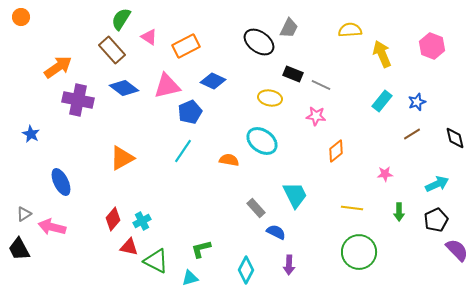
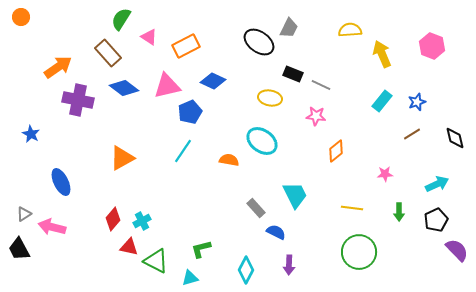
brown rectangle at (112, 50): moved 4 px left, 3 px down
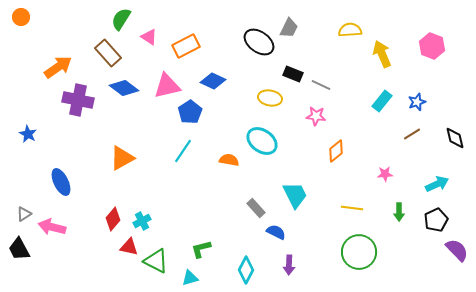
blue pentagon at (190, 112): rotated 10 degrees counterclockwise
blue star at (31, 134): moved 3 px left
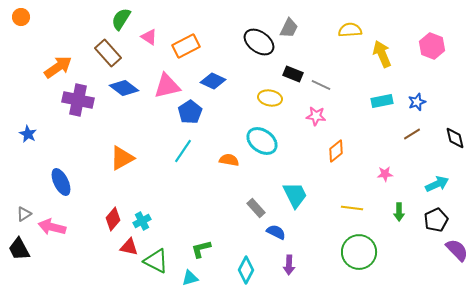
cyan rectangle at (382, 101): rotated 40 degrees clockwise
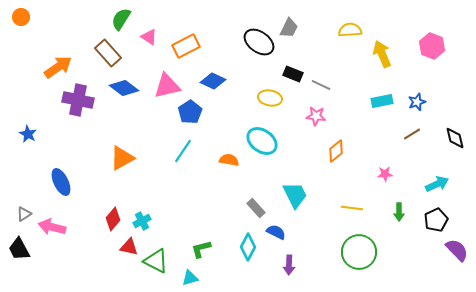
cyan diamond at (246, 270): moved 2 px right, 23 px up
